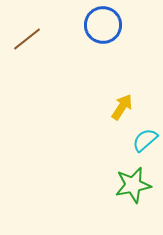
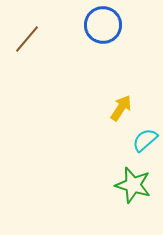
brown line: rotated 12 degrees counterclockwise
yellow arrow: moved 1 px left, 1 px down
green star: rotated 27 degrees clockwise
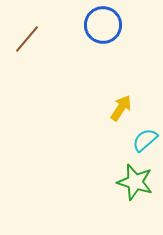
green star: moved 2 px right, 3 px up
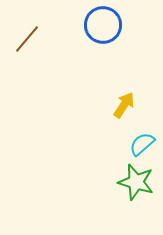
yellow arrow: moved 3 px right, 3 px up
cyan semicircle: moved 3 px left, 4 px down
green star: moved 1 px right
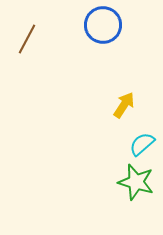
brown line: rotated 12 degrees counterclockwise
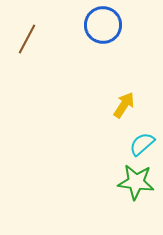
green star: rotated 9 degrees counterclockwise
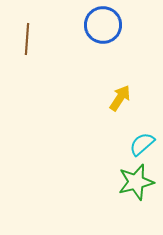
brown line: rotated 24 degrees counterclockwise
yellow arrow: moved 4 px left, 7 px up
green star: rotated 21 degrees counterclockwise
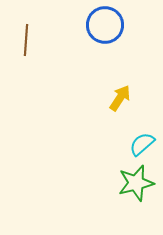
blue circle: moved 2 px right
brown line: moved 1 px left, 1 px down
green star: moved 1 px down
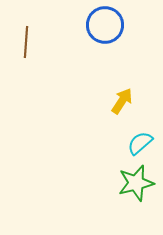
brown line: moved 2 px down
yellow arrow: moved 2 px right, 3 px down
cyan semicircle: moved 2 px left, 1 px up
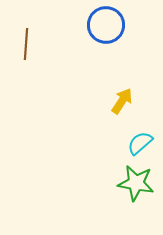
blue circle: moved 1 px right
brown line: moved 2 px down
green star: rotated 24 degrees clockwise
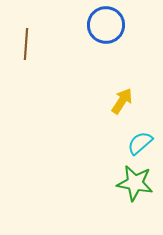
green star: moved 1 px left
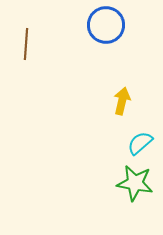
yellow arrow: rotated 20 degrees counterclockwise
